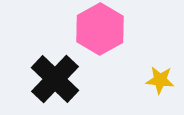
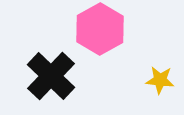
black cross: moved 4 px left, 3 px up
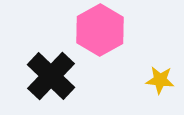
pink hexagon: moved 1 px down
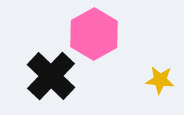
pink hexagon: moved 6 px left, 4 px down
